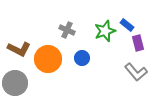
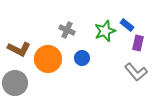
purple rectangle: rotated 28 degrees clockwise
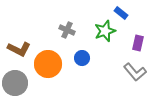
blue rectangle: moved 6 px left, 12 px up
orange circle: moved 5 px down
gray L-shape: moved 1 px left
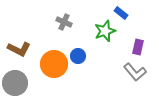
gray cross: moved 3 px left, 8 px up
purple rectangle: moved 4 px down
blue circle: moved 4 px left, 2 px up
orange circle: moved 6 px right
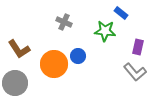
green star: rotated 25 degrees clockwise
brown L-shape: rotated 30 degrees clockwise
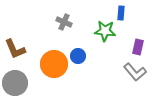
blue rectangle: rotated 56 degrees clockwise
brown L-shape: moved 4 px left; rotated 10 degrees clockwise
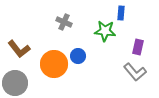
brown L-shape: moved 4 px right; rotated 15 degrees counterclockwise
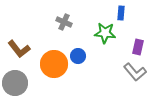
green star: moved 2 px down
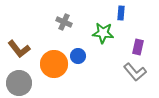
green star: moved 2 px left
gray circle: moved 4 px right
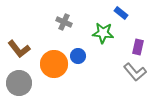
blue rectangle: rotated 56 degrees counterclockwise
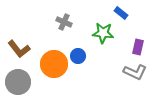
gray L-shape: rotated 25 degrees counterclockwise
gray circle: moved 1 px left, 1 px up
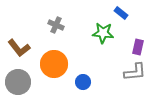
gray cross: moved 8 px left, 3 px down
brown L-shape: moved 1 px up
blue circle: moved 5 px right, 26 px down
gray L-shape: rotated 30 degrees counterclockwise
